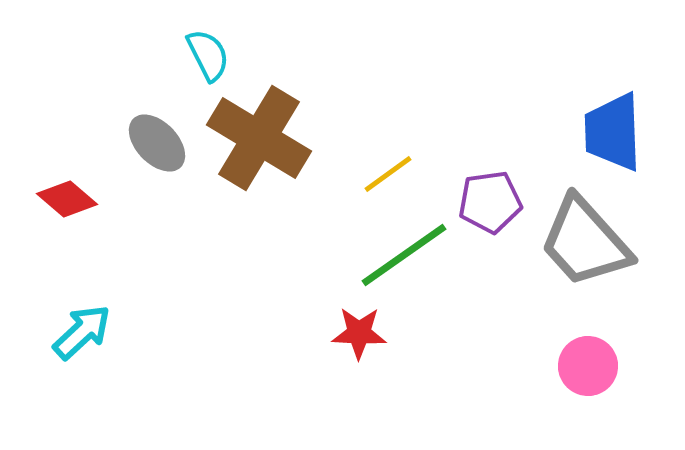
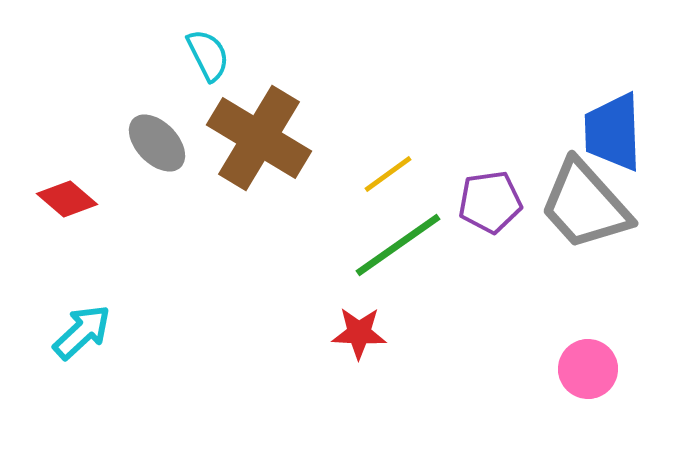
gray trapezoid: moved 37 px up
green line: moved 6 px left, 10 px up
pink circle: moved 3 px down
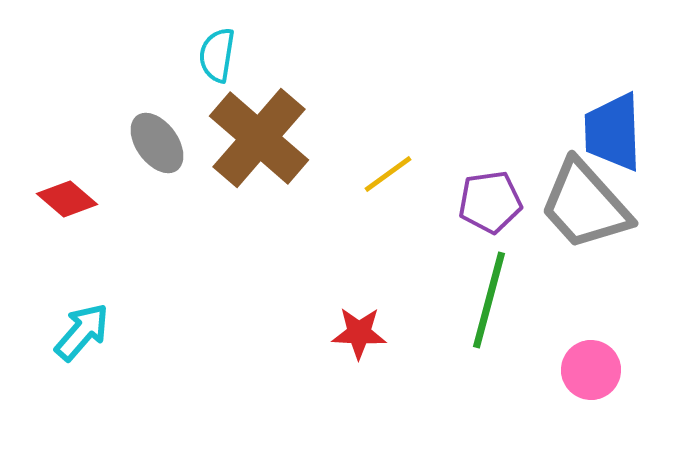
cyan semicircle: moved 9 px right; rotated 144 degrees counterclockwise
brown cross: rotated 10 degrees clockwise
gray ellipse: rotated 8 degrees clockwise
green line: moved 91 px right, 55 px down; rotated 40 degrees counterclockwise
cyan arrow: rotated 6 degrees counterclockwise
pink circle: moved 3 px right, 1 px down
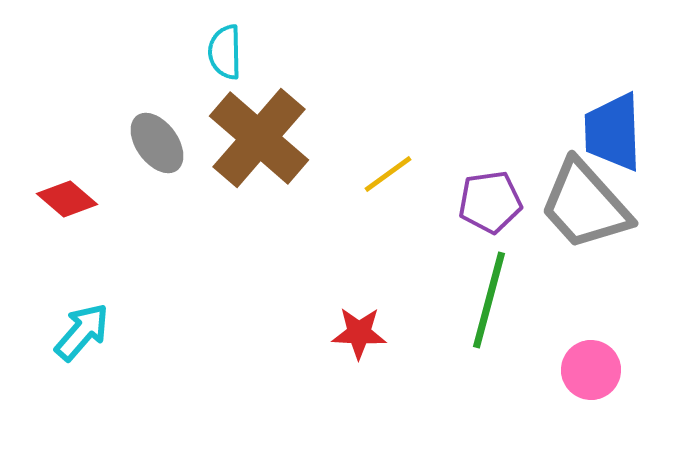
cyan semicircle: moved 8 px right, 3 px up; rotated 10 degrees counterclockwise
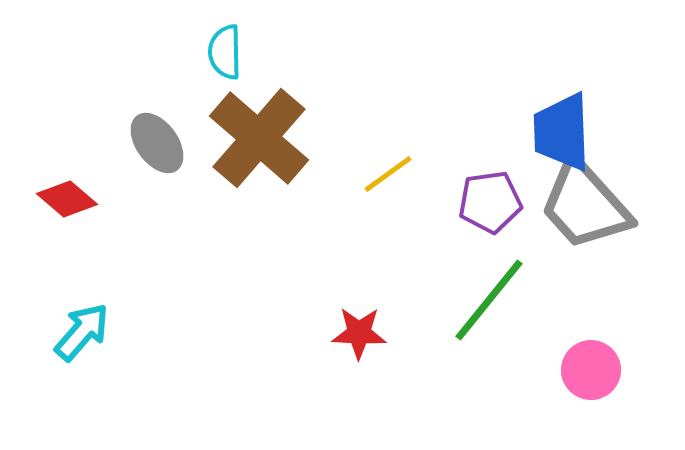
blue trapezoid: moved 51 px left
green line: rotated 24 degrees clockwise
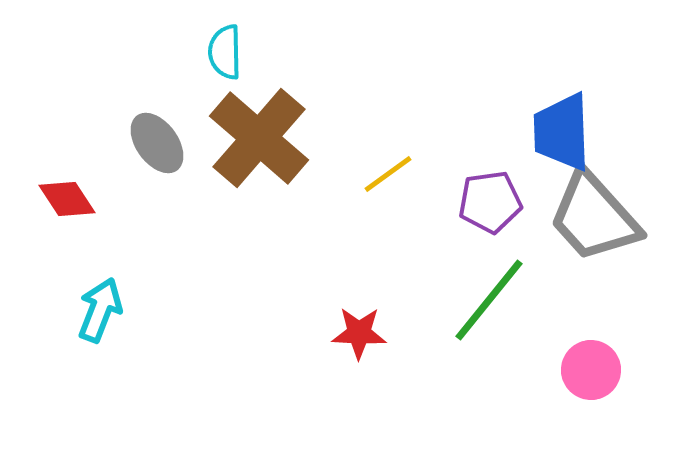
red diamond: rotated 16 degrees clockwise
gray trapezoid: moved 9 px right, 12 px down
cyan arrow: moved 18 px right, 22 px up; rotated 20 degrees counterclockwise
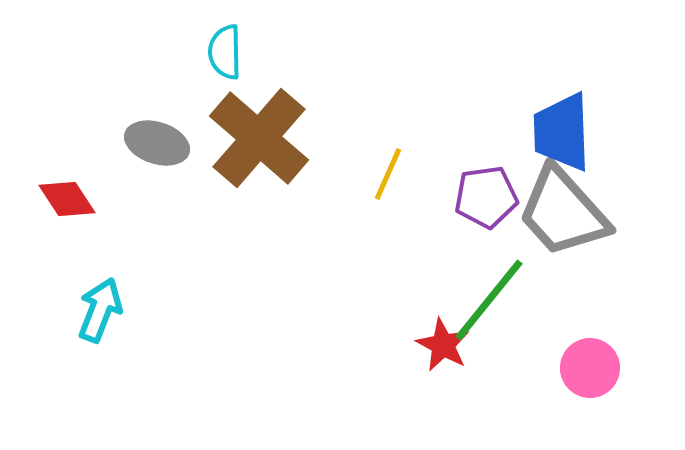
gray ellipse: rotated 36 degrees counterclockwise
yellow line: rotated 30 degrees counterclockwise
purple pentagon: moved 4 px left, 5 px up
gray trapezoid: moved 31 px left, 5 px up
red star: moved 84 px right, 12 px down; rotated 26 degrees clockwise
pink circle: moved 1 px left, 2 px up
